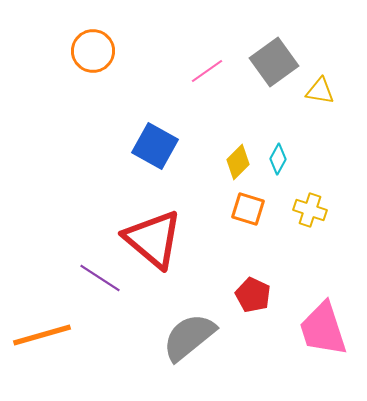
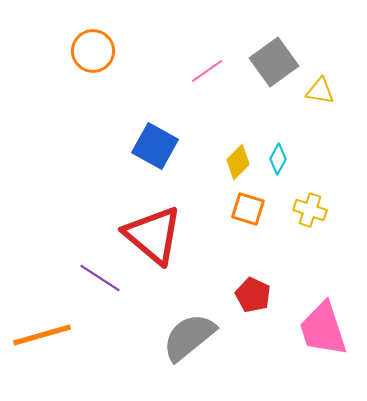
red triangle: moved 4 px up
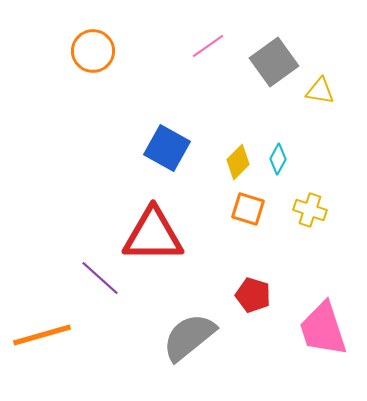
pink line: moved 1 px right, 25 px up
blue square: moved 12 px right, 2 px down
red triangle: rotated 40 degrees counterclockwise
purple line: rotated 9 degrees clockwise
red pentagon: rotated 8 degrees counterclockwise
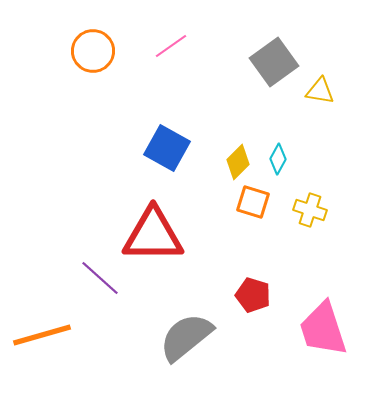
pink line: moved 37 px left
orange square: moved 5 px right, 7 px up
gray semicircle: moved 3 px left
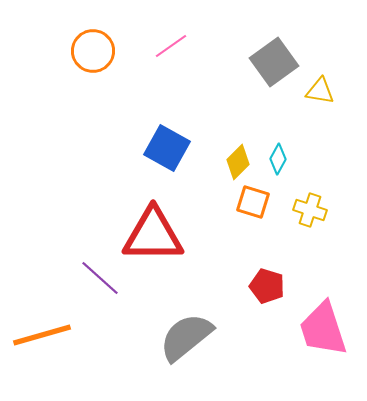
red pentagon: moved 14 px right, 9 px up
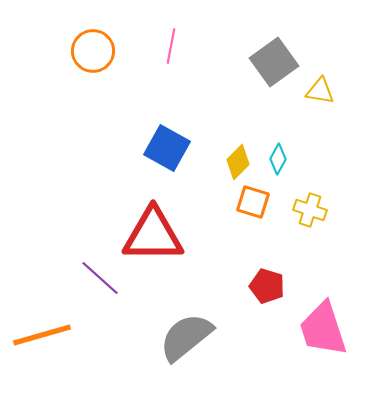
pink line: rotated 44 degrees counterclockwise
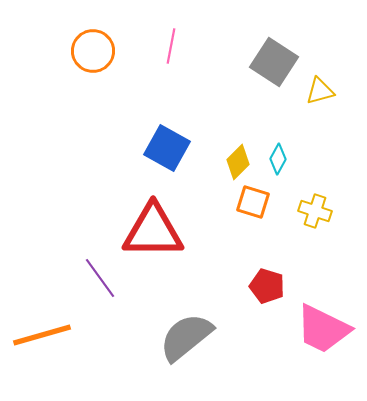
gray square: rotated 21 degrees counterclockwise
yellow triangle: rotated 24 degrees counterclockwise
yellow cross: moved 5 px right, 1 px down
red triangle: moved 4 px up
purple line: rotated 12 degrees clockwise
pink trapezoid: rotated 46 degrees counterclockwise
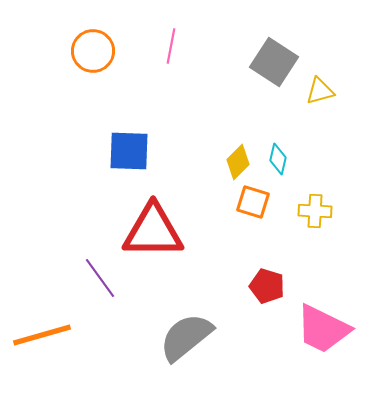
blue square: moved 38 px left, 3 px down; rotated 27 degrees counterclockwise
cyan diamond: rotated 16 degrees counterclockwise
yellow cross: rotated 16 degrees counterclockwise
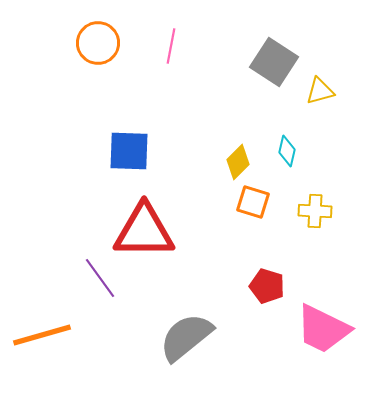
orange circle: moved 5 px right, 8 px up
cyan diamond: moved 9 px right, 8 px up
red triangle: moved 9 px left
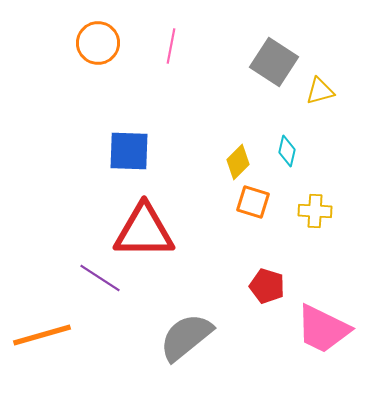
purple line: rotated 21 degrees counterclockwise
